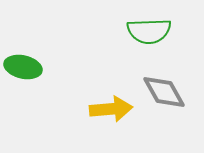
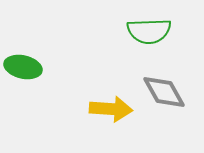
yellow arrow: rotated 9 degrees clockwise
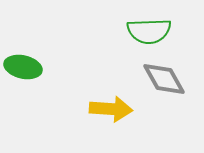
gray diamond: moved 13 px up
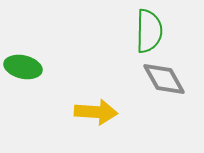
green semicircle: rotated 87 degrees counterclockwise
yellow arrow: moved 15 px left, 3 px down
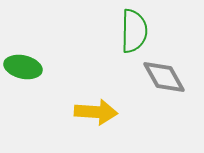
green semicircle: moved 15 px left
gray diamond: moved 2 px up
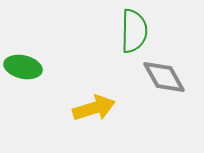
yellow arrow: moved 2 px left, 4 px up; rotated 21 degrees counterclockwise
